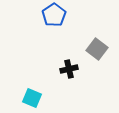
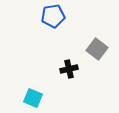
blue pentagon: moved 1 px left, 1 px down; rotated 25 degrees clockwise
cyan square: moved 1 px right
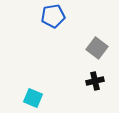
gray square: moved 1 px up
black cross: moved 26 px right, 12 px down
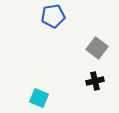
cyan square: moved 6 px right
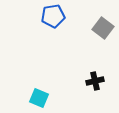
gray square: moved 6 px right, 20 px up
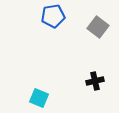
gray square: moved 5 px left, 1 px up
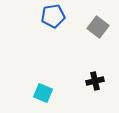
cyan square: moved 4 px right, 5 px up
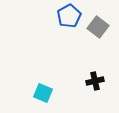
blue pentagon: moved 16 px right; rotated 20 degrees counterclockwise
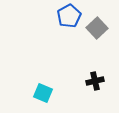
gray square: moved 1 px left, 1 px down; rotated 10 degrees clockwise
